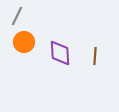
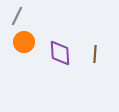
brown line: moved 2 px up
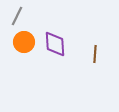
purple diamond: moved 5 px left, 9 px up
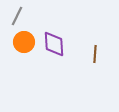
purple diamond: moved 1 px left
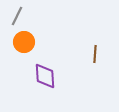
purple diamond: moved 9 px left, 32 px down
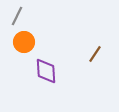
brown line: rotated 30 degrees clockwise
purple diamond: moved 1 px right, 5 px up
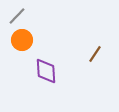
gray line: rotated 18 degrees clockwise
orange circle: moved 2 px left, 2 px up
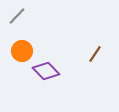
orange circle: moved 11 px down
purple diamond: rotated 40 degrees counterclockwise
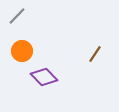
purple diamond: moved 2 px left, 6 px down
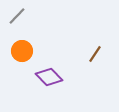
purple diamond: moved 5 px right
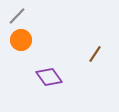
orange circle: moved 1 px left, 11 px up
purple diamond: rotated 8 degrees clockwise
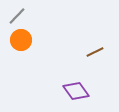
brown line: moved 2 px up; rotated 30 degrees clockwise
purple diamond: moved 27 px right, 14 px down
